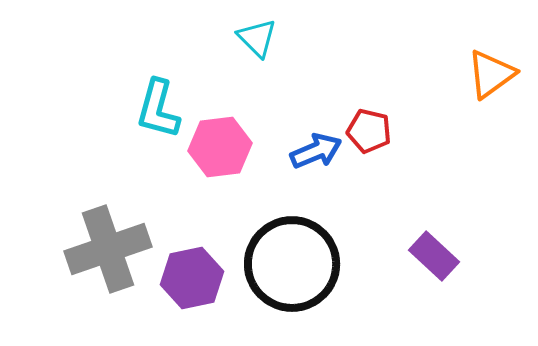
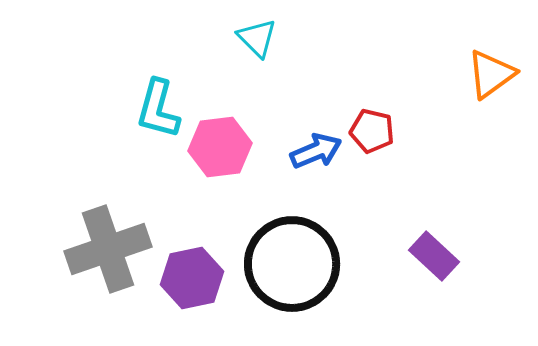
red pentagon: moved 3 px right
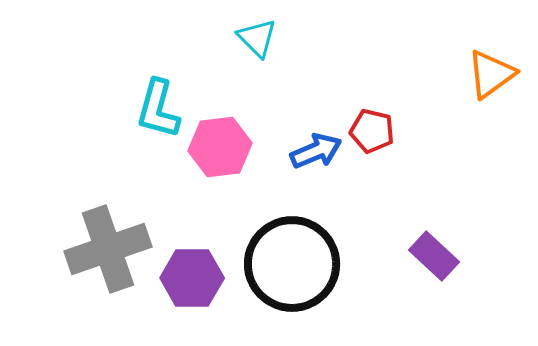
purple hexagon: rotated 12 degrees clockwise
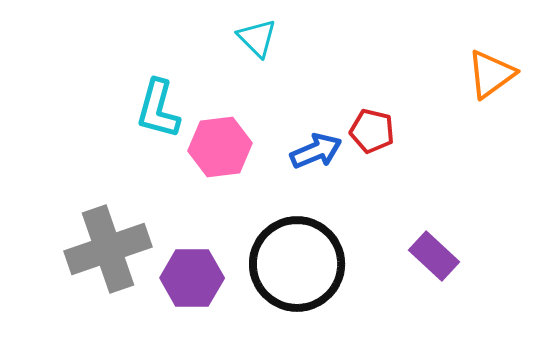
black circle: moved 5 px right
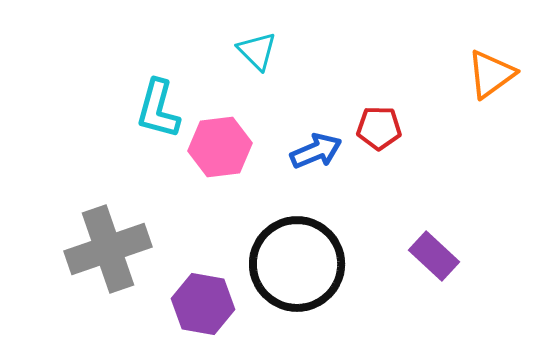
cyan triangle: moved 13 px down
red pentagon: moved 7 px right, 3 px up; rotated 12 degrees counterclockwise
purple hexagon: moved 11 px right, 26 px down; rotated 10 degrees clockwise
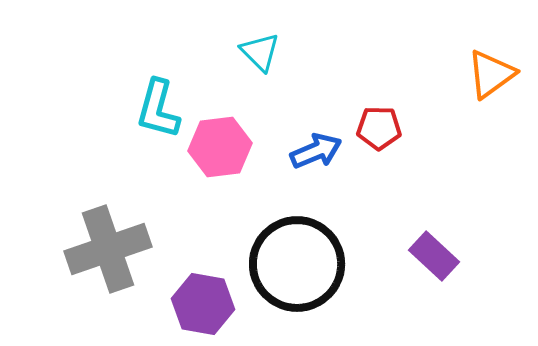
cyan triangle: moved 3 px right, 1 px down
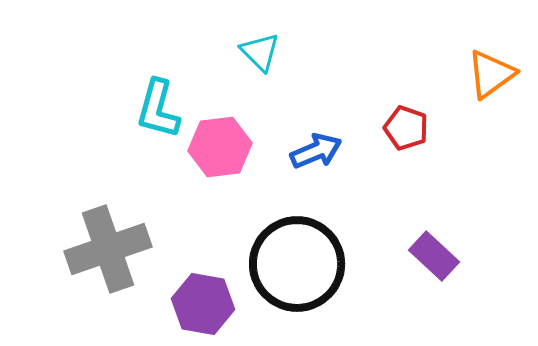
red pentagon: moved 27 px right; rotated 18 degrees clockwise
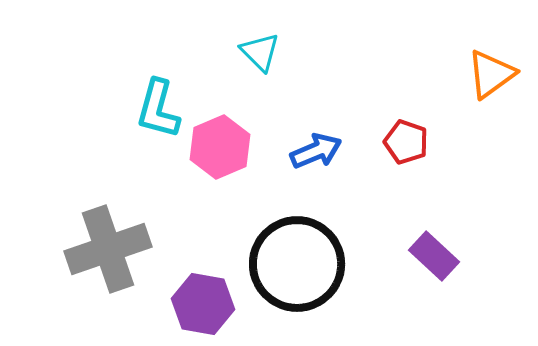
red pentagon: moved 14 px down
pink hexagon: rotated 16 degrees counterclockwise
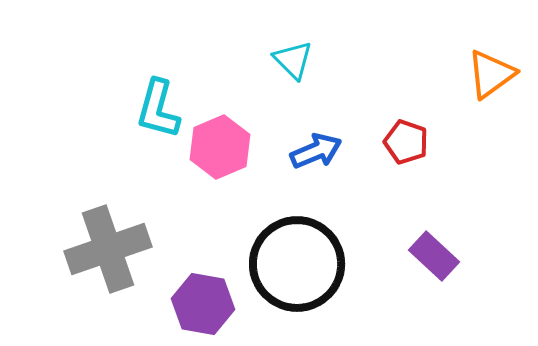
cyan triangle: moved 33 px right, 8 px down
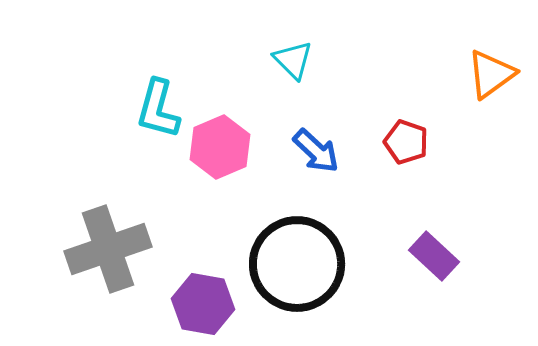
blue arrow: rotated 66 degrees clockwise
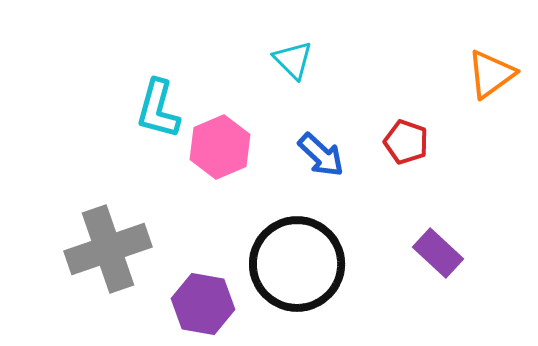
blue arrow: moved 5 px right, 4 px down
purple rectangle: moved 4 px right, 3 px up
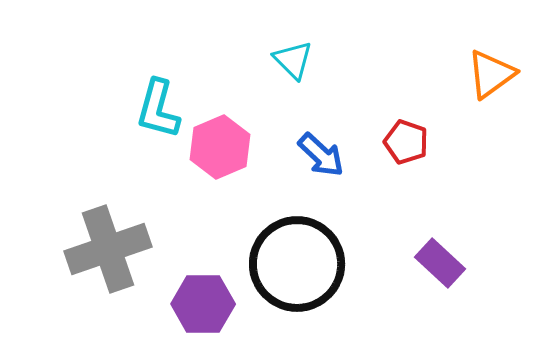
purple rectangle: moved 2 px right, 10 px down
purple hexagon: rotated 10 degrees counterclockwise
